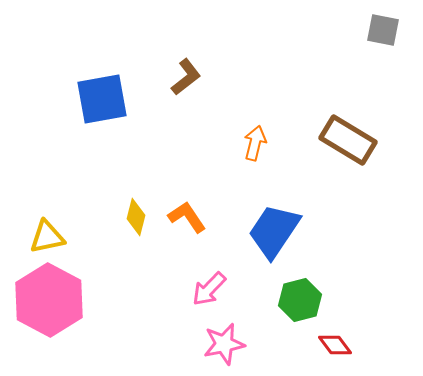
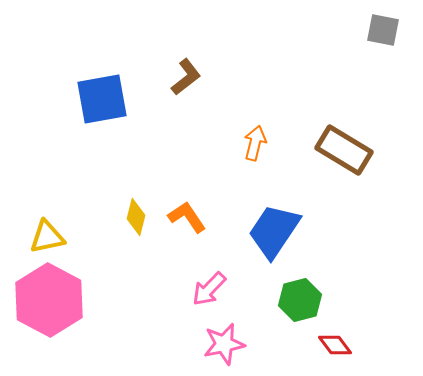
brown rectangle: moved 4 px left, 10 px down
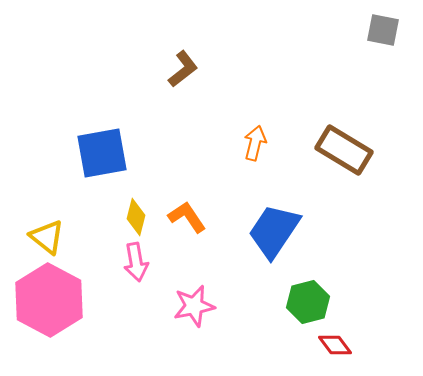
brown L-shape: moved 3 px left, 8 px up
blue square: moved 54 px down
yellow triangle: rotated 51 degrees clockwise
pink arrow: moved 73 px left, 27 px up; rotated 54 degrees counterclockwise
green hexagon: moved 8 px right, 2 px down
pink star: moved 30 px left, 38 px up
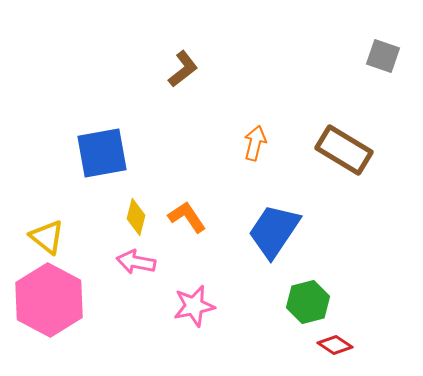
gray square: moved 26 px down; rotated 8 degrees clockwise
pink arrow: rotated 111 degrees clockwise
red diamond: rotated 20 degrees counterclockwise
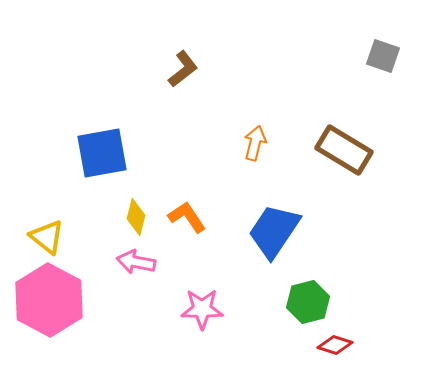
pink star: moved 8 px right, 3 px down; rotated 12 degrees clockwise
red diamond: rotated 16 degrees counterclockwise
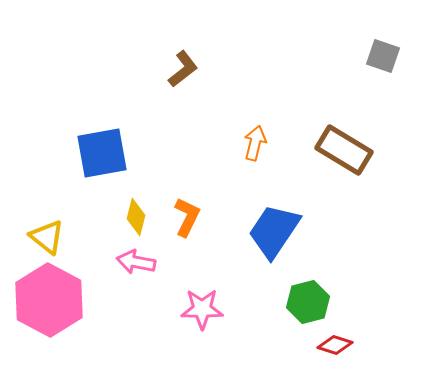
orange L-shape: rotated 60 degrees clockwise
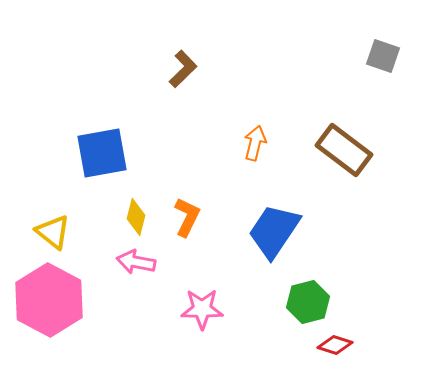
brown L-shape: rotated 6 degrees counterclockwise
brown rectangle: rotated 6 degrees clockwise
yellow triangle: moved 6 px right, 5 px up
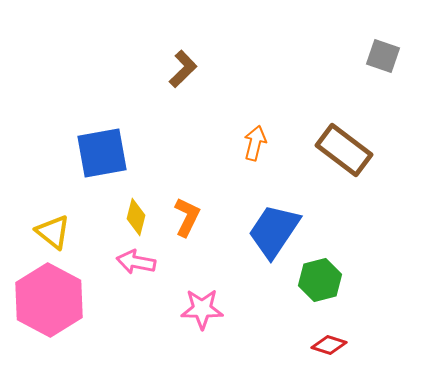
green hexagon: moved 12 px right, 22 px up
red diamond: moved 6 px left
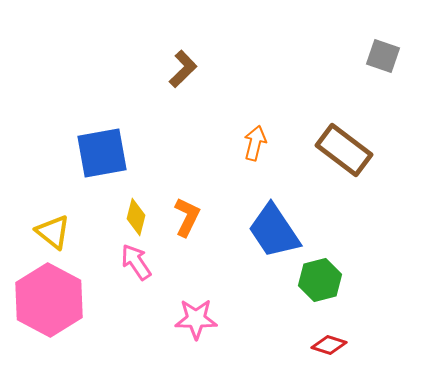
blue trapezoid: rotated 68 degrees counterclockwise
pink arrow: rotated 45 degrees clockwise
pink star: moved 6 px left, 10 px down
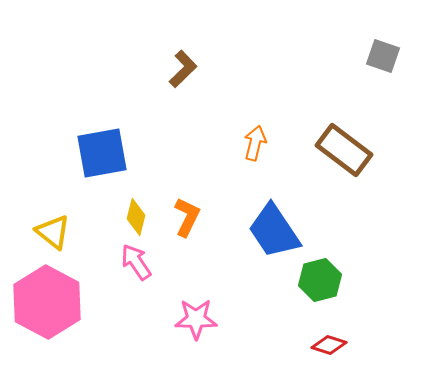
pink hexagon: moved 2 px left, 2 px down
